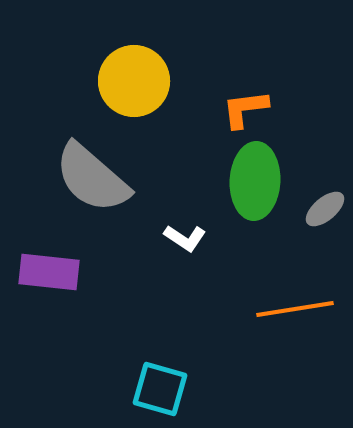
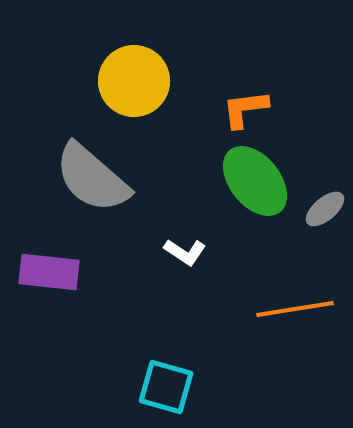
green ellipse: rotated 42 degrees counterclockwise
white L-shape: moved 14 px down
cyan square: moved 6 px right, 2 px up
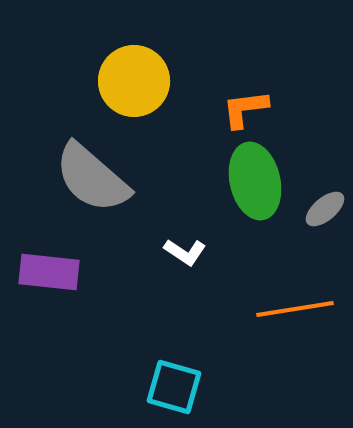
green ellipse: rotated 26 degrees clockwise
cyan square: moved 8 px right
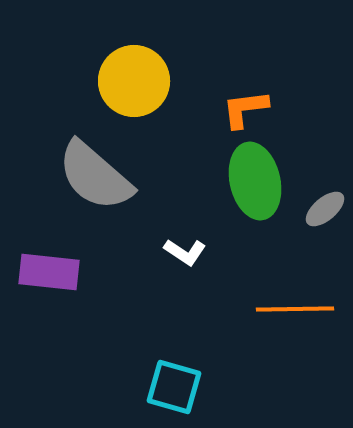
gray semicircle: moved 3 px right, 2 px up
orange line: rotated 8 degrees clockwise
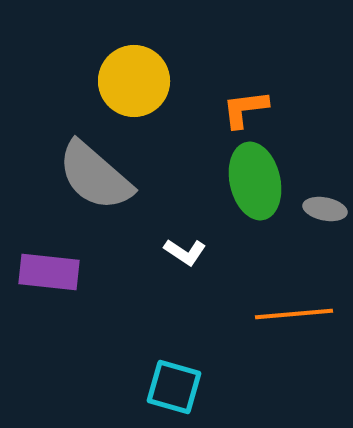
gray ellipse: rotated 51 degrees clockwise
orange line: moved 1 px left, 5 px down; rotated 4 degrees counterclockwise
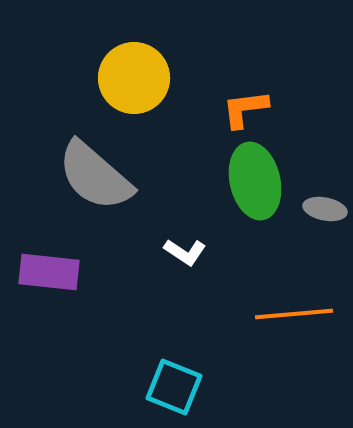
yellow circle: moved 3 px up
cyan square: rotated 6 degrees clockwise
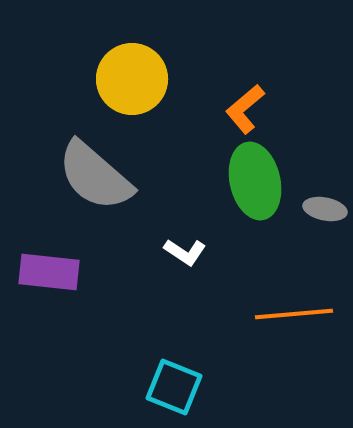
yellow circle: moved 2 px left, 1 px down
orange L-shape: rotated 33 degrees counterclockwise
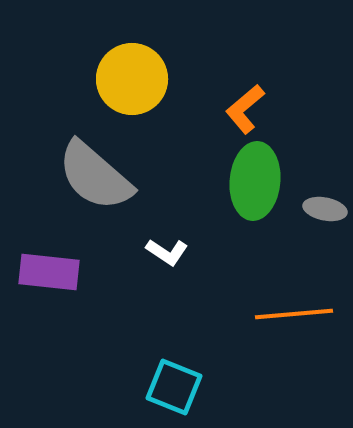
green ellipse: rotated 18 degrees clockwise
white L-shape: moved 18 px left
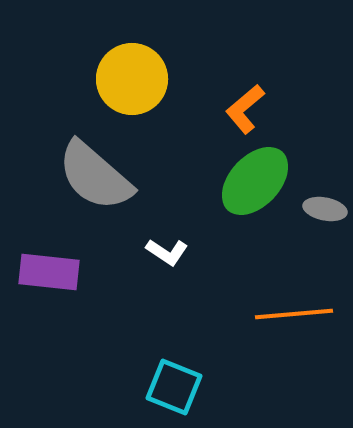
green ellipse: rotated 38 degrees clockwise
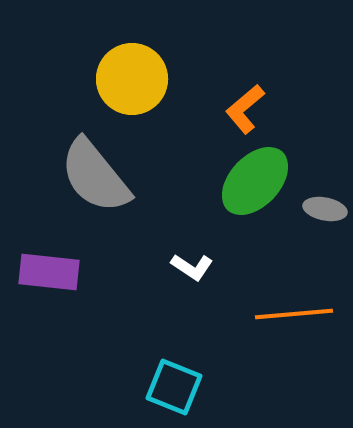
gray semicircle: rotated 10 degrees clockwise
white L-shape: moved 25 px right, 15 px down
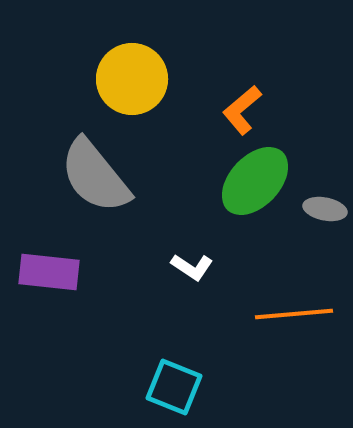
orange L-shape: moved 3 px left, 1 px down
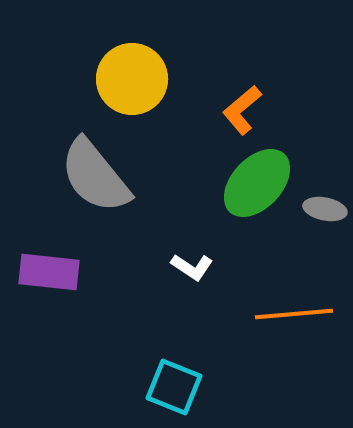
green ellipse: moved 2 px right, 2 px down
